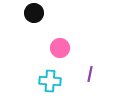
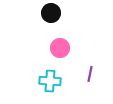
black circle: moved 17 px right
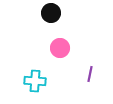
cyan cross: moved 15 px left
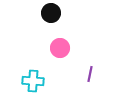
cyan cross: moved 2 px left
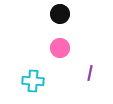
black circle: moved 9 px right, 1 px down
purple line: moved 1 px up
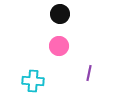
pink circle: moved 1 px left, 2 px up
purple line: moved 1 px left
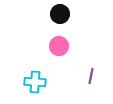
purple line: moved 2 px right, 3 px down
cyan cross: moved 2 px right, 1 px down
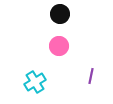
cyan cross: rotated 35 degrees counterclockwise
